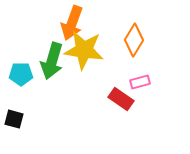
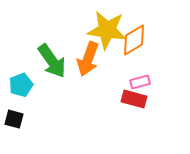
orange arrow: moved 16 px right, 36 px down
orange diamond: rotated 28 degrees clockwise
yellow star: moved 23 px right, 20 px up
green arrow: rotated 51 degrees counterclockwise
cyan pentagon: moved 11 px down; rotated 20 degrees counterclockwise
red rectangle: moved 13 px right; rotated 20 degrees counterclockwise
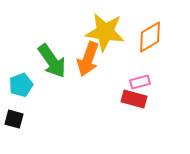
yellow star: moved 2 px left, 2 px down
orange diamond: moved 16 px right, 3 px up
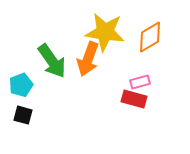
black square: moved 9 px right, 4 px up
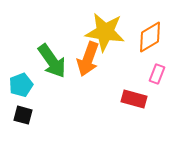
pink rectangle: moved 17 px right, 8 px up; rotated 54 degrees counterclockwise
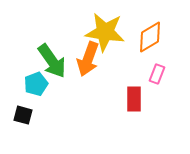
cyan pentagon: moved 15 px right, 1 px up
red rectangle: rotated 75 degrees clockwise
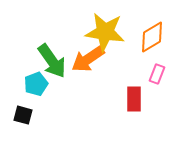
orange diamond: moved 2 px right
orange arrow: rotated 36 degrees clockwise
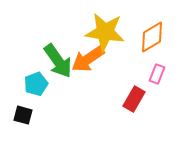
green arrow: moved 6 px right
red rectangle: rotated 30 degrees clockwise
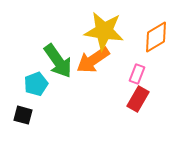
yellow star: moved 1 px left, 1 px up
orange diamond: moved 4 px right
orange arrow: moved 5 px right, 1 px down
pink rectangle: moved 20 px left
red rectangle: moved 4 px right
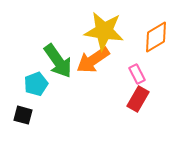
pink rectangle: rotated 48 degrees counterclockwise
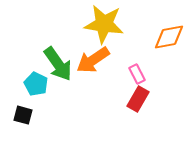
yellow star: moved 7 px up
orange diamond: moved 13 px right; rotated 20 degrees clockwise
green arrow: moved 3 px down
cyan pentagon: rotated 25 degrees counterclockwise
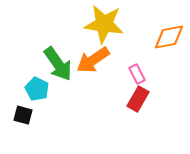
cyan pentagon: moved 1 px right, 5 px down
